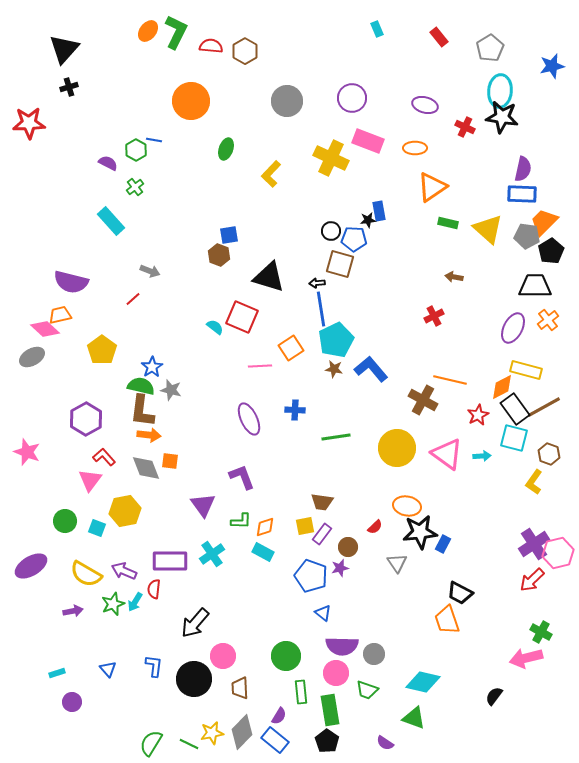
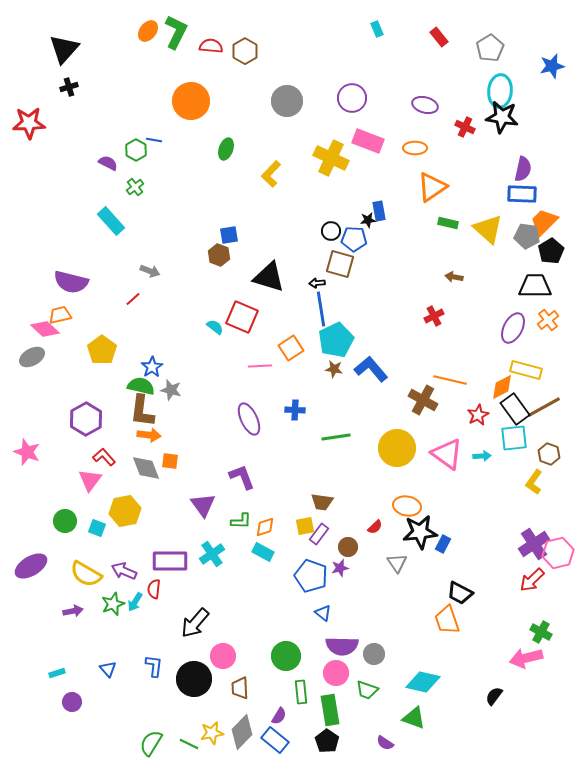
cyan square at (514, 438): rotated 20 degrees counterclockwise
purple rectangle at (322, 534): moved 3 px left
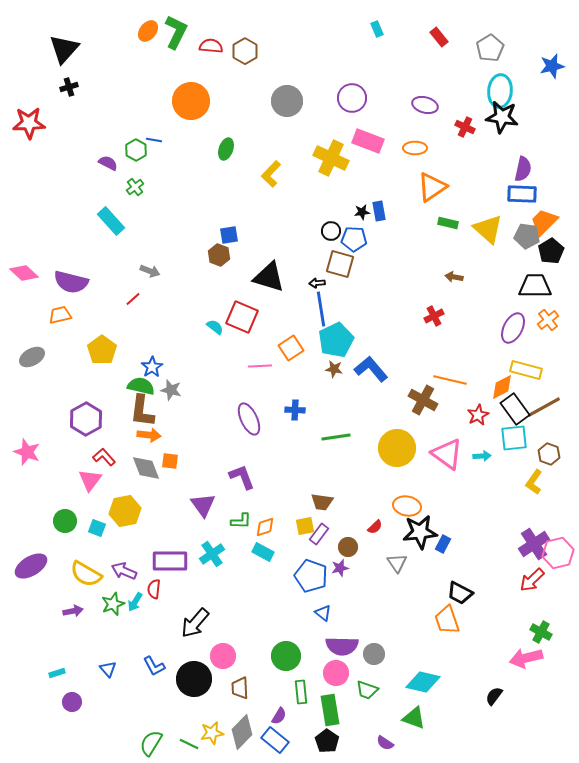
black star at (368, 220): moved 6 px left, 8 px up
pink diamond at (45, 329): moved 21 px left, 56 px up
blue L-shape at (154, 666): rotated 145 degrees clockwise
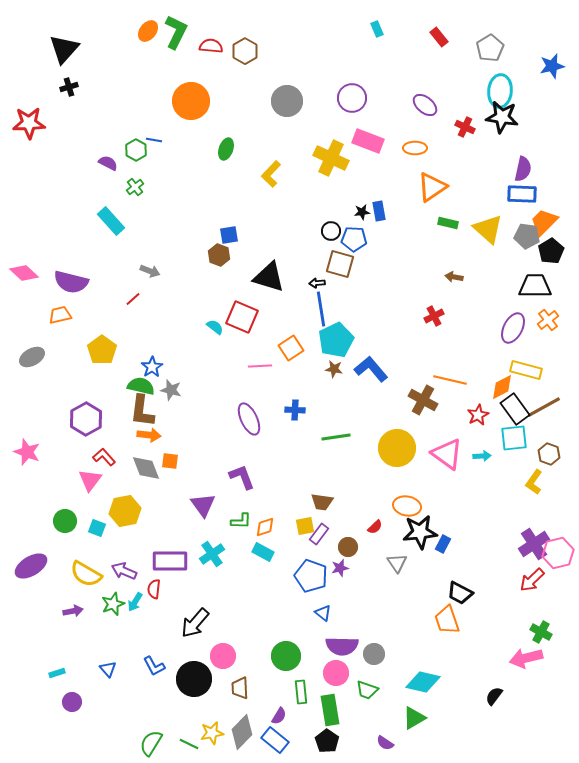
purple ellipse at (425, 105): rotated 25 degrees clockwise
green triangle at (414, 718): rotated 50 degrees counterclockwise
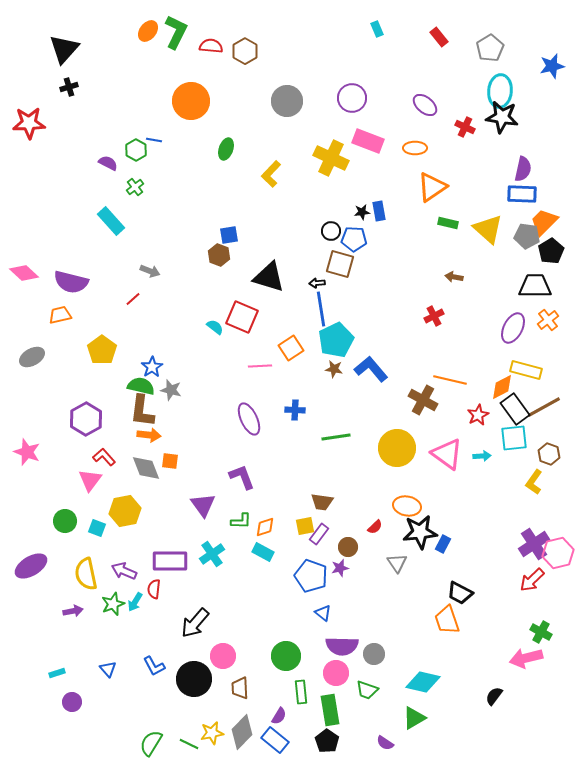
yellow semicircle at (86, 574): rotated 48 degrees clockwise
